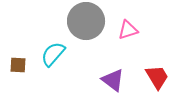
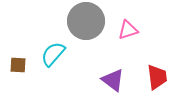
red trapezoid: rotated 24 degrees clockwise
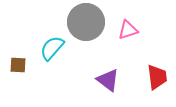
gray circle: moved 1 px down
cyan semicircle: moved 1 px left, 6 px up
purple triangle: moved 5 px left
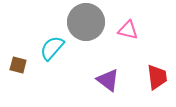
pink triangle: rotated 30 degrees clockwise
brown square: rotated 12 degrees clockwise
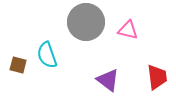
cyan semicircle: moved 5 px left, 7 px down; rotated 60 degrees counterclockwise
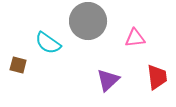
gray circle: moved 2 px right, 1 px up
pink triangle: moved 7 px right, 8 px down; rotated 20 degrees counterclockwise
cyan semicircle: moved 1 px right, 12 px up; rotated 36 degrees counterclockwise
purple triangle: rotated 40 degrees clockwise
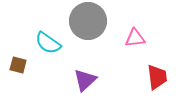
purple triangle: moved 23 px left
